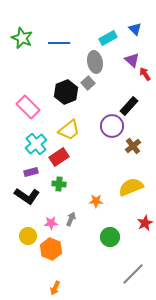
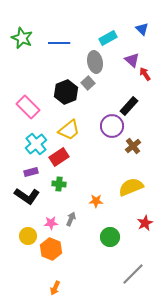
blue triangle: moved 7 px right
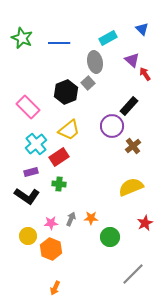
orange star: moved 5 px left, 17 px down
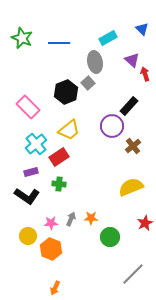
red arrow: rotated 16 degrees clockwise
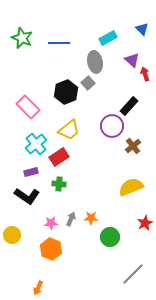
yellow circle: moved 16 px left, 1 px up
orange arrow: moved 17 px left
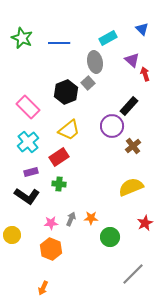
cyan cross: moved 8 px left, 2 px up
orange arrow: moved 5 px right
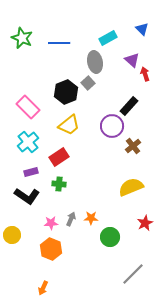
yellow trapezoid: moved 5 px up
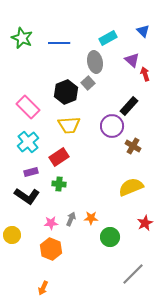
blue triangle: moved 1 px right, 2 px down
yellow trapezoid: rotated 35 degrees clockwise
brown cross: rotated 21 degrees counterclockwise
